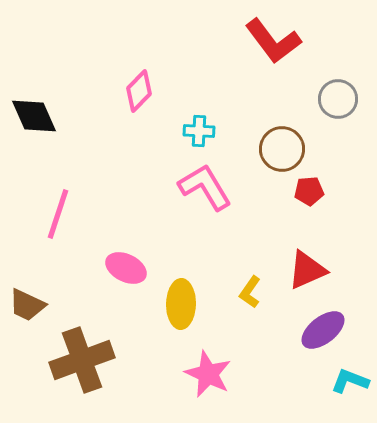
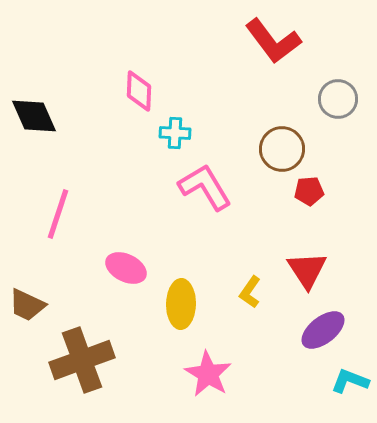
pink diamond: rotated 42 degrees counterclockwise
cyan cross: moved 24 px left, 2 px down
red triangle: rotated 39 degrees counterclockwise
pink star: rotated 6 degrees clockwise
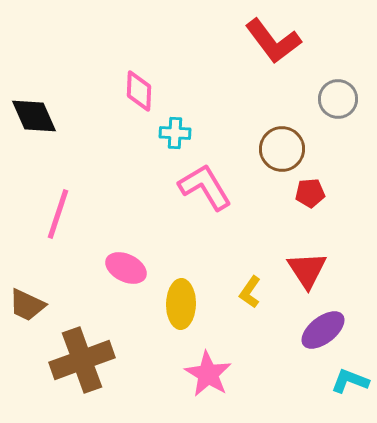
red pentagon: moved 1 px right, 2 px down
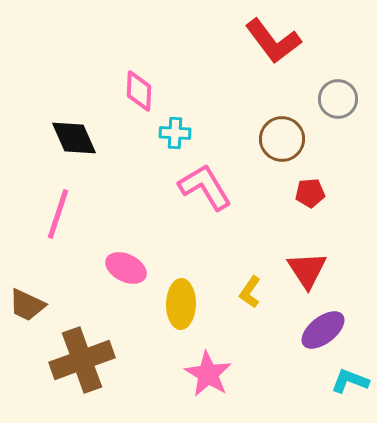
black diamond: moved 40 px right, 22 px down
brown circle: moved 10 px up
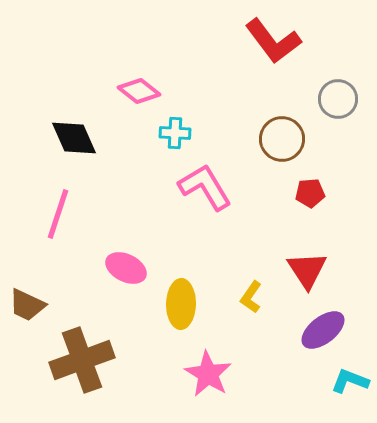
pink diamond: rotated 54 degrees counterclockwise
yellow L-shape: moved 1 px right, 5 px down
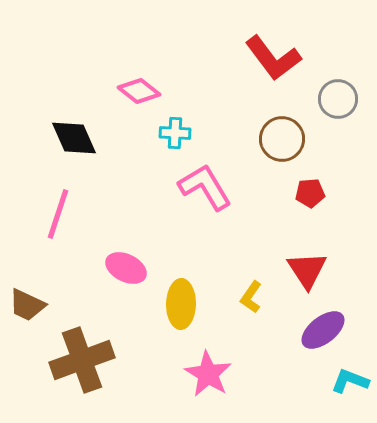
red L-shape: moved 17 px down
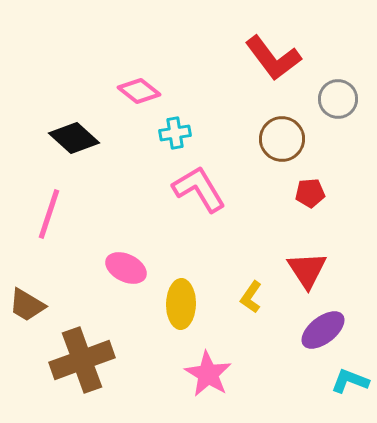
cyan cross: rotated 12 degrees counterclockwise
black diamond: rotated 24 degrees counterclockwise
pink L-shape: moved 6 px left, 2 px down
pink line: moved 9 px left
brown trapezoid: rotated 6 degrees clockwise
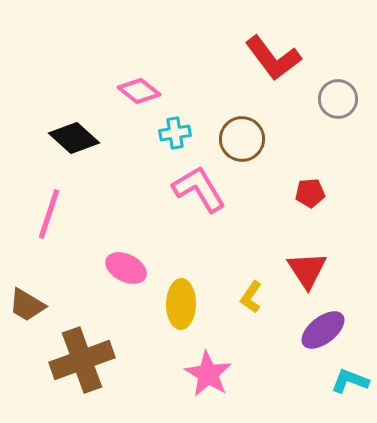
brown circle: moved 40 px left
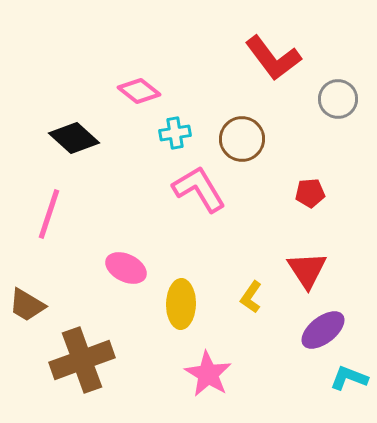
cyan L-shape: moved 1 px left, 3 px up
